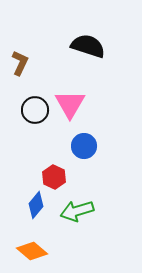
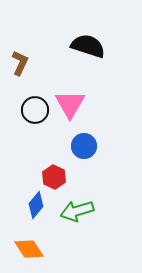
orange diamond: moved 3 px left, 2 px up; rotated 16 degrees clockwise
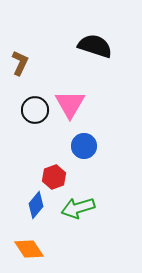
black semicircle: moved 7 px right
red hexagon: rotated 15 degrees clockwise
green arrow: moved 1 px right, 3 px up
